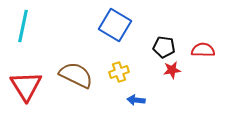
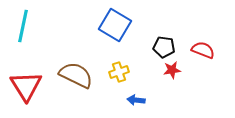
red semicircle: rotated 20 degrees clockwise
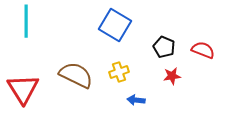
cyan line: moved 3 px right, 5 px up; rotated 12 degrees counterclockwise
black pentagon: rotated 15 degrees clockwise
red star: moved 6 px down
red triangle: moved 3 px left, 3 px down
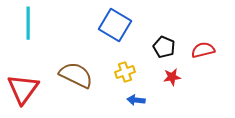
cyan line: moved 2 px right, 2 px down
red semicircle: rotated 35 degrees counterclockwise
yellow cross: moved 6 px right
red star: moved 1 px down
red triangle: rotated 8 degrees clockwise
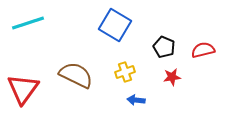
cyan line: rotated 72 degrees clockwise
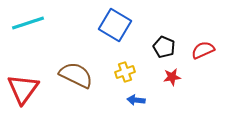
red semicircle: rotated 10 degrees counterclockwise
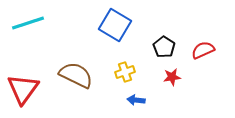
black pentagon: rotated 10 degrees clockwise
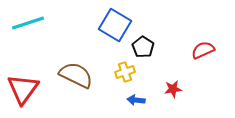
black pentagon: moved 21 px left
red star: moved 1 px right, 12 px down
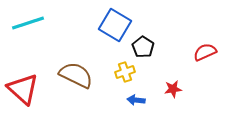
red semicircle: moved 2 px right, 2 px down
red triangle: rotated 24 degrees counterclockwise
